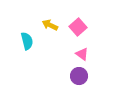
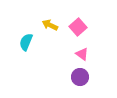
cyan semicircle: moved 1 px left, 1 px down; rotated 144 degrees counterclockwise
purple circle: moved 1 px right, 1 px down
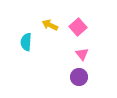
cyan semicircle: rotated 18 degrees counterclockwise
pink triangle: rotated 16 degrees clockwise
purple circle: moved 1 px left
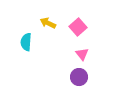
yellow arrow: moved 2 px left, 2 px up
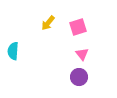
yellow arrow: rotated 77 degrees counterclockwise
pink square: rotated 24 degrees clockwise
cyan semicircle: moved 13 px left, 9 px down
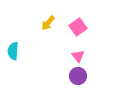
pink square: rotated 18 degrees counterclockwise
pink triangle: moved 4 px left, 2 px down
purple circle: moved 1 px left, 1 px up
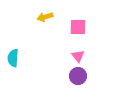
yellow arrow: moved 3 px left, 6 px up; rotated 35 degrees clockwise
pink square: rotated 36 degrees clockwise
cyan semicircle: moved 7 px down
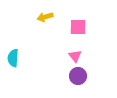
pink triangle: moved 3 px left
